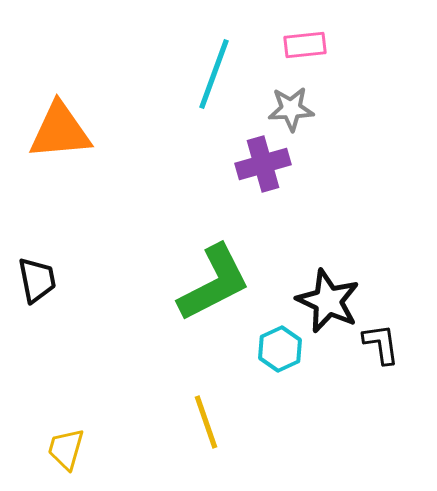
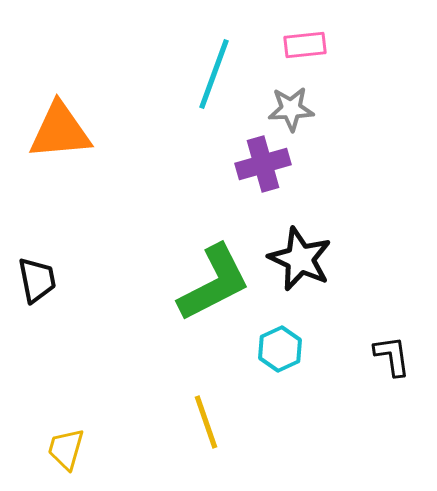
black star: moved 28 px left, 42 px up
black L-shape: moved 11 px right, 12 px down
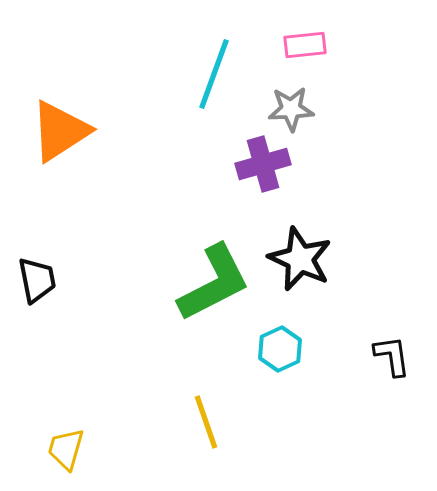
orange triangle: rotated 28 degrees counterclockwise
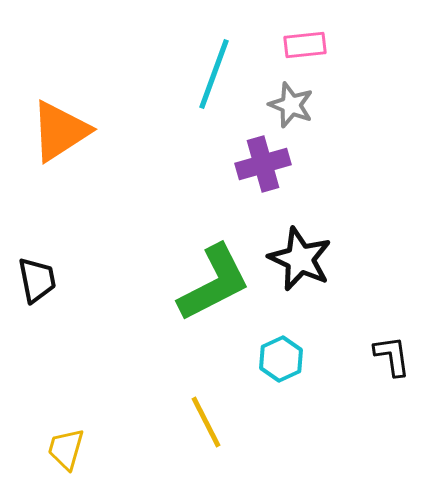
gray star: moved 4 px up; rotated 24 degrees clockwise
cyan hexagon: moved 1 px right, 10 px down
yellow line: rotated 8 degrees counterclockwise
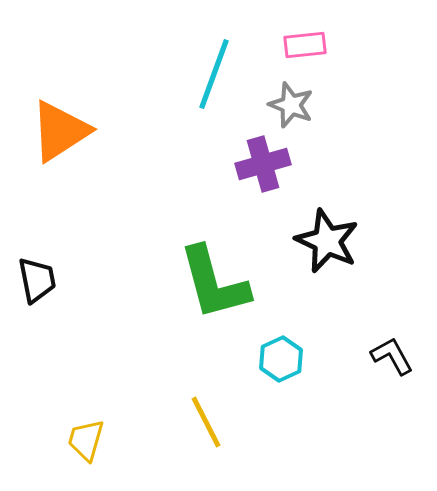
black star: moved 27 px right, 18 px up
green L-shape: rotated 102 degrees clockwise
black L-shape: rotated 21 degrees counterclockwise
yellow trapezoid: moved 20 px right, 9 px up
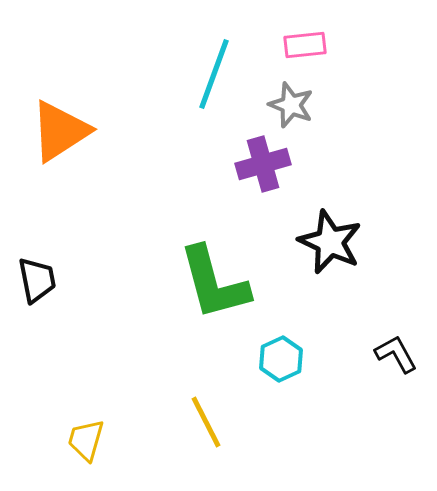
black star: moved 3 px right, 1 px down
black L-shape: moved 4 px right, 2 px up
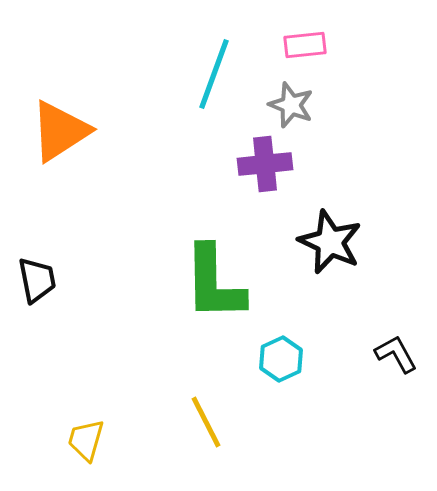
purple cross: moved 2 px right; rotated 10 degrees clockwise
green L-shape: rotated 14 degrees clockwise
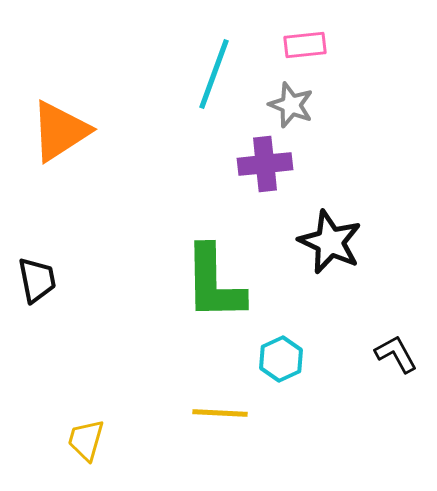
yellow line: moved 14 px right, 9 px up; rotated 60 degrees counterclockwise
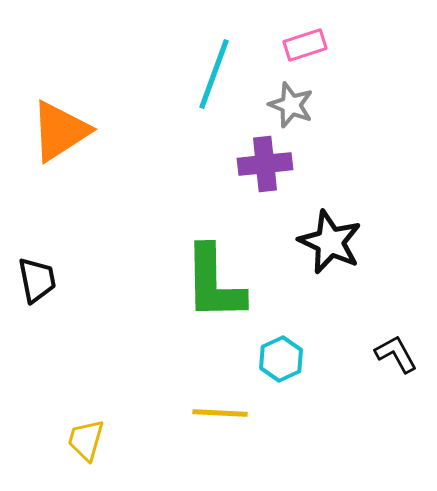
pink rectangle: rotated 12 degrees counterclockwise
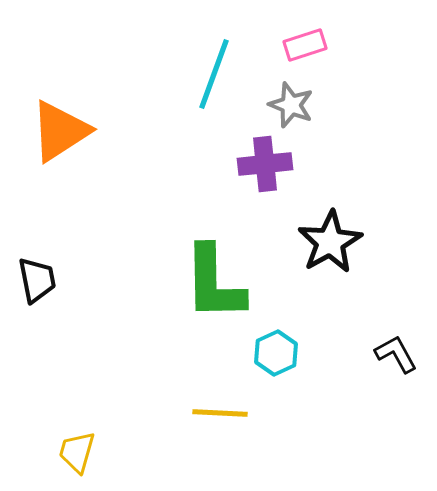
black star: rotated 18 degrees clockwise
cyan hexagon: moved 5 px left, 6 px up
yellow trapezoid: moved 9 px left, 12 px down
